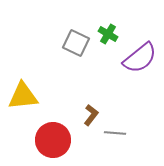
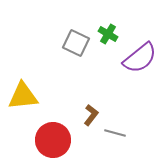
gray line: rotated 10 degrees clockwise
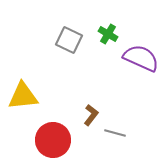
gray square: moved 7 px left, 3 px up
purple semicircle: moved 1 px right; rotated 117 degrees counterclockwise
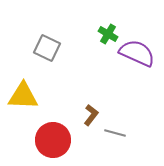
gray square: moved 22 px left, 8 px down
purple semicircle: moved 4 px left, 5 px up
yellow triangle: rotated 8 degrees clockwise
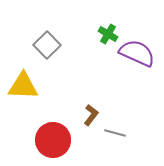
gray square: moved 3 px up; rotated 20 degrees clockwise
yellow triangle: moved 10 px up
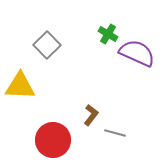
yellow triangle: moved 3 px left
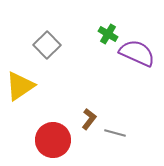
yellow triangle: rotated 36 degrees counterclockwise
brown L-shape: moved 2 px left, 4 px down
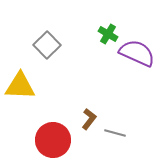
yellow triangle: rotated 36 degrees clockwise
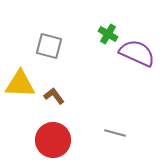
gray square: moved 2 px right, 1 px down; rotated 32 degrees counterclockwise
yellow triangle: moved 2 px up
brown L-shape: moved 35 px left, 23 px up; rotated 75 degrees counterclockwise
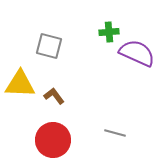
green cross: moved 1 px right, 2 px up; rotated 36 degrees counterclockwise
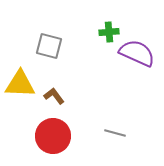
red circle: moved 4 px up
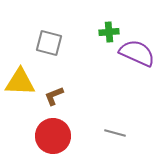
gray square: moved 3 px up
yellow triangle: moved 2 px up
brown L-shape: rotated 75 degrees counterclockwise
